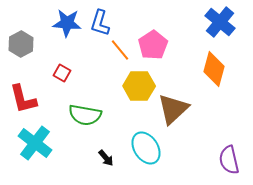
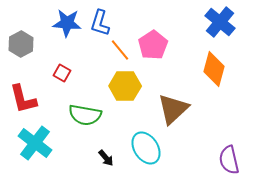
yellow hexagon: moved 14 px left
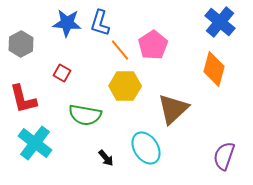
purple semicircle: moved 5 px left, 4 px up; rotated 32 degrees clockwise
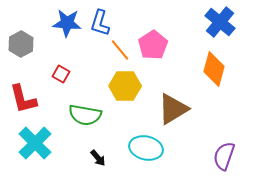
red square: moved 1 px left, 1 px down
brown triangle: rotated 12 degrees clockwise
cyan cross: rotated 8 degrees clockwise
cyan ellipse: rotated 44 degrees counterclockwise
black arrow: moved 8 px left
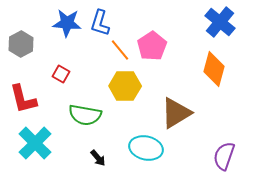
pink pentagon: moved 1 px left, 1 px down
brown triangle: moved 3 px right, 4 px down
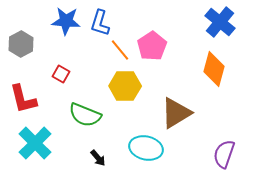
blue star: moved 1 px left, 2 px up
green semicircle: rotated 12 degrees clockwise
purple semicircle: moved 2 px up
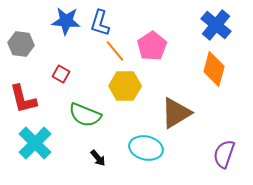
blue cross: moved 4 px left, 3 px down
gray hexagon: rotated 25 degrees counterclockwise
orange line: moved 5 px left, 1 px down
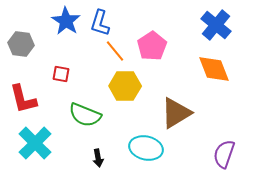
blue star: rotated 28 degrees clockwise
orange diamond: rotated 36 degrees counterclockwise
red square: rotated 18 degrees counterclockwise
black arrow: rotated 30 degrees clockwise
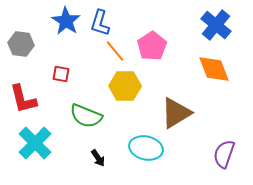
green semicircle: moved 1 px right, 1 px down
black arrow: rotated 24 degrees counterclockwise
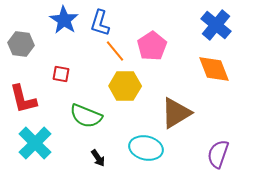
blue star: moved 2 px left, 1 px up
purple semicircle: moved 6 px left
